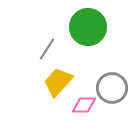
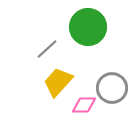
gray line: rotated 15 degrees clockwise
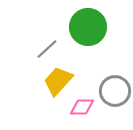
yellow trapezoid: moved 1 px up
gray circle: moved 3 px right, 3 px down
pink diamond: moved 2 px left, 2 px down
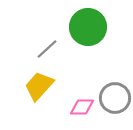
yellow trapezoid: moved 19 px left, 5 px down
gray circle: moved 7 px down
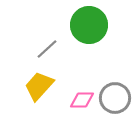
green circle: moved 1 px right, 2 px up
pink diamond: moved 7 px up
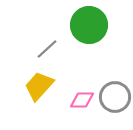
gray circle: moved 1 px up
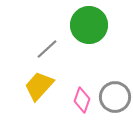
pink diamond: rotated 70 degrees counterclockwise
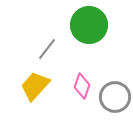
gray line: rotated 10 degrees counterclockwise
yellow trapezoid: moved 4 px left
pink diamond: moved 14 px up
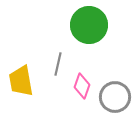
gray line: moved 11 px right, 15 px down; rotated 25 degrees counterclockwise
yellow trapezoid: moved 14 px left, 5 px up; rotated 52 degrees counterclockwise
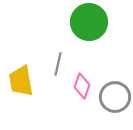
green circle: moved 3 px up
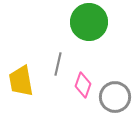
pink diamond: moved 1 px right, 1 px up
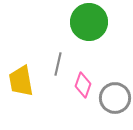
gray circle: moved 1 px down
